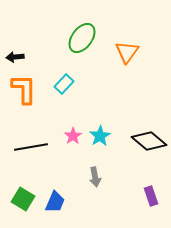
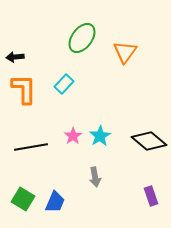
orange triangle: moved 2 px left
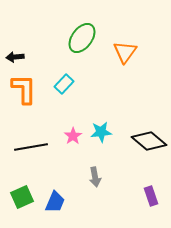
cyan star: moved 1 px right, 4 px up; rotated 25 degrees clockwise
green square: moved 1 px left, 2 px up; rotated 35 degrees clockwise
